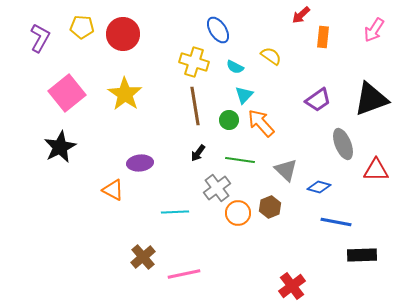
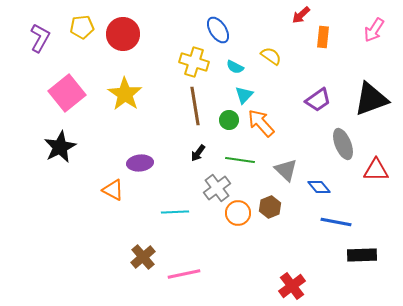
yellow pentagon: rotated 10 degrees counterclockwise
blue diamond: rotated 35 degrees clockwise
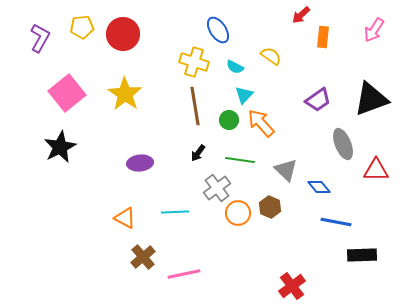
orange triangle: moved 12 px right, 28 px down
brown hexagon: rotated 15 degrees counterclockwise
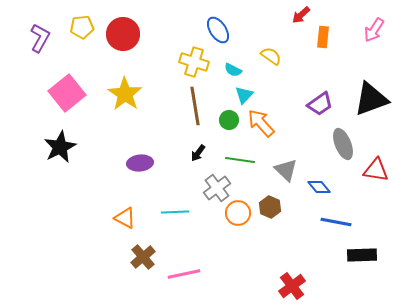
cyan semicircle: moved 2 px left, 3 px down
purple trapezoid: moved 2 px right, 4 px down
red triangle: rotated 8 degrees clockwise
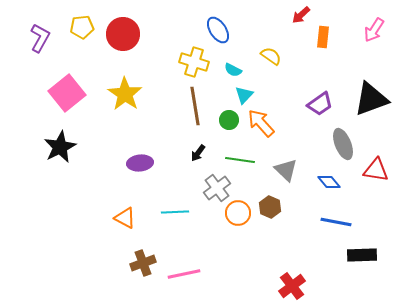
blue diamond: moved 10 px right, 5 px up
brown cross: moved 6 px down; rotated 20 degrees clockwise
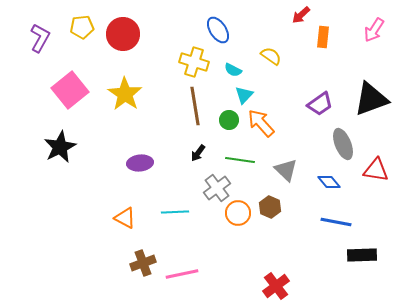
pink square: moved 3 px right, 3 px up
pink line: moved 2 px left
red cross: moved 16 px left
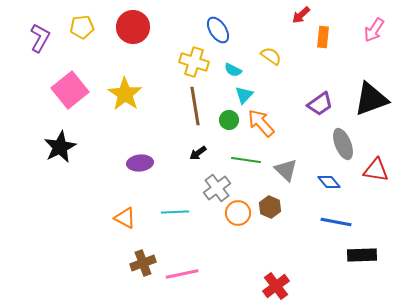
red circle: moved 10 px right, 7 px up
black arrow: rotated 18 degrees clockwise
green line: moved 6 px right
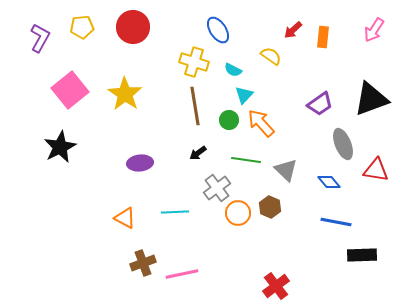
red arrow: moved 8 px left, 15 px down
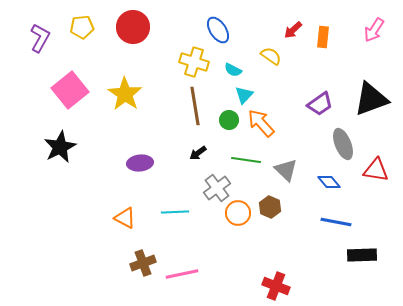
red cross: rotated 32 degrees counterclockwise
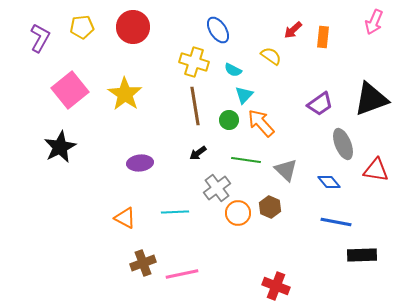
pink arrow: moved 8 px up; rotated 10 degrees counterclockwise
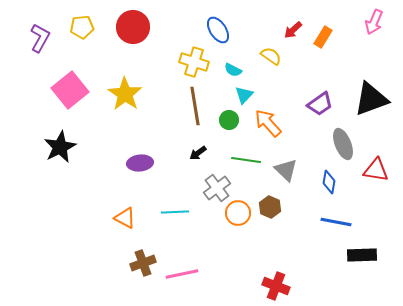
orange rectangle: rotated 25 degrees clockwise
orange arrow: moved 7 px right
blue diamond: rotated 50 degrees clockwise
